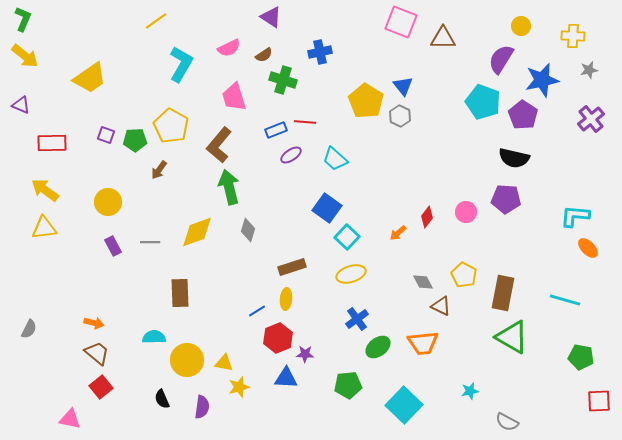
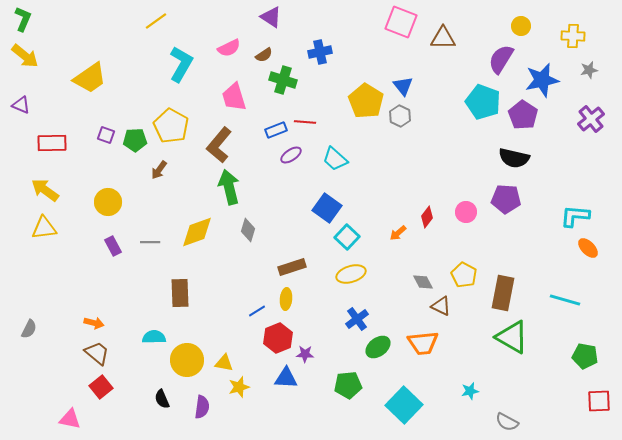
green pentagon at (581, 357): moved 4 px right, 1 px up
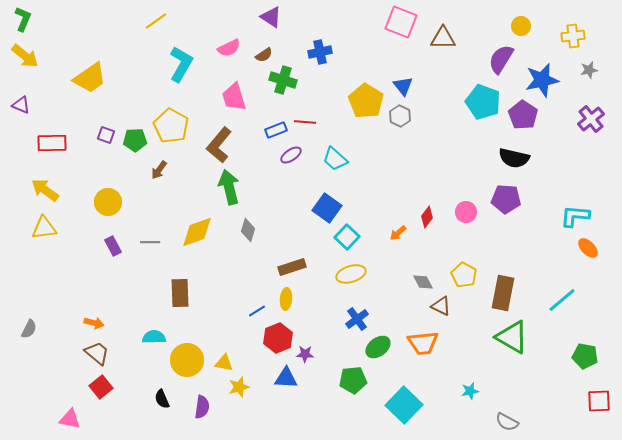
yellow cross at (573, 36): rotated 10 degrees counterclockwise
cyan line at (565, 300): moved 3 px left; rotated 56 degrees counterclockwise
green pentagon at (348, 385): moved 5 px right, 5 px up
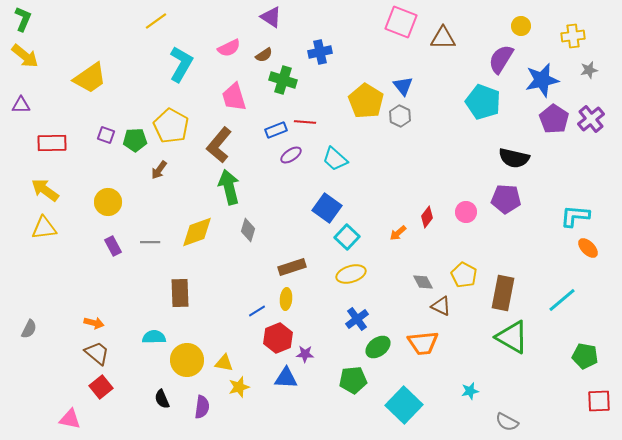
purple triangle at (21, 105): rotated 24 degrees counterclockwise
purple pentagon at (523, 115): moved 31 px right, 4 px down
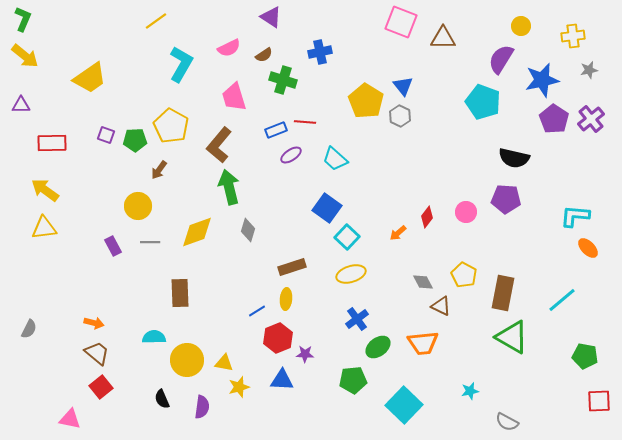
yellow circle at (108, 202): moved 30 px right, 4 px down
blue triangle at (286, 378): moved 4 px left, 2 px down
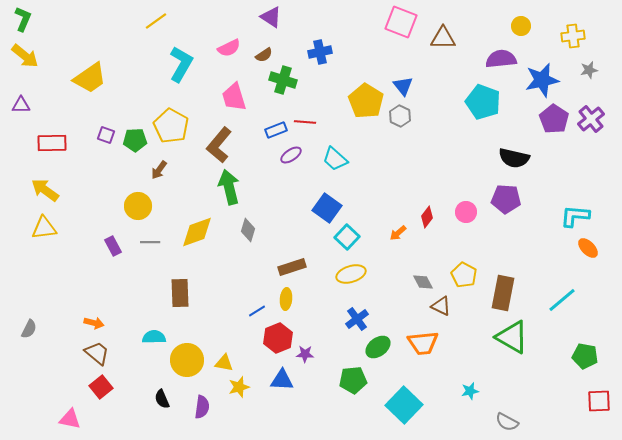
purple semicircle at (501, 59): rotated 52 degrees clockwise
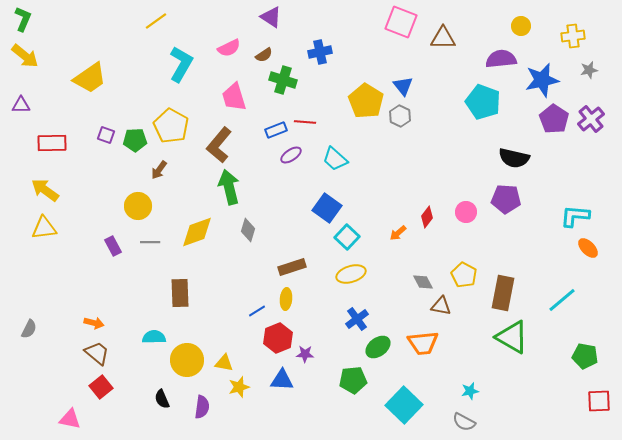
brown triangle at (441, 306): rotated 15 degrees counterclockwise
gray semicircle at (507, 422): moved 43 px left
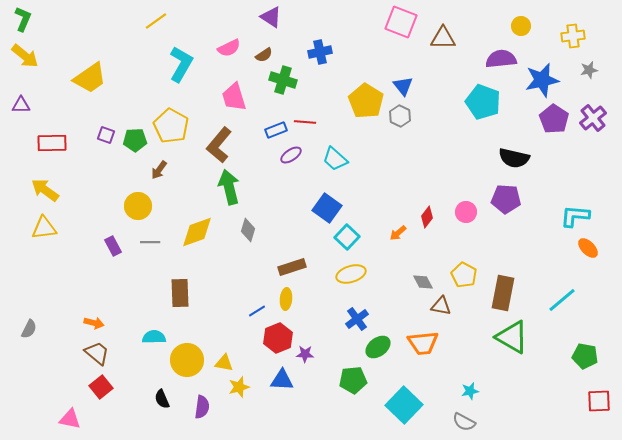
purple cross at (591, 119): moved 2 px right, 1 px up
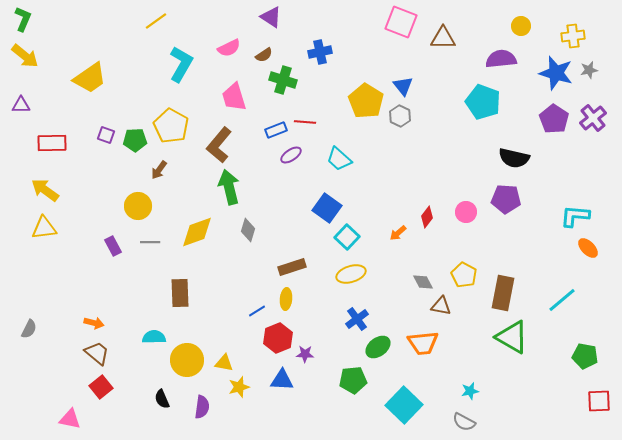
blue star at (542, 80): moved 14 px right, 7 px up; rotated 28 degrees clockwise
cyan trapezoid at (335, 159): moved 4 px right
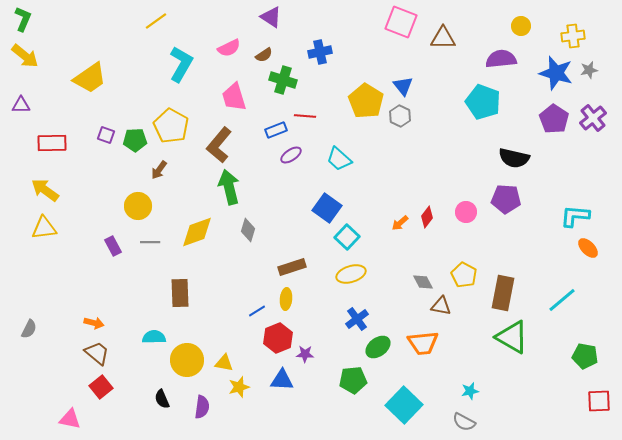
red line at (305, 122): moved 6 px up
orange arrow at (398, 233): moved 2 px right, 10 px up
